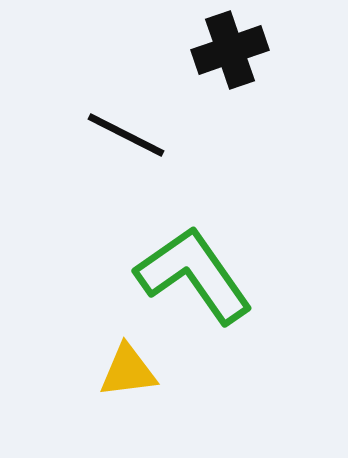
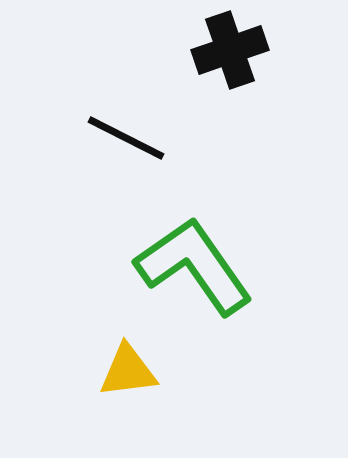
black line: moved 3 px down
green L-shape: moved 9 px up
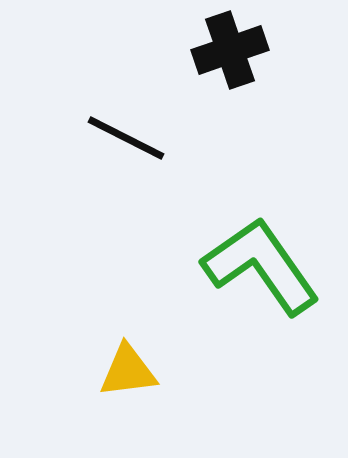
green L-shape: moved 67 px right
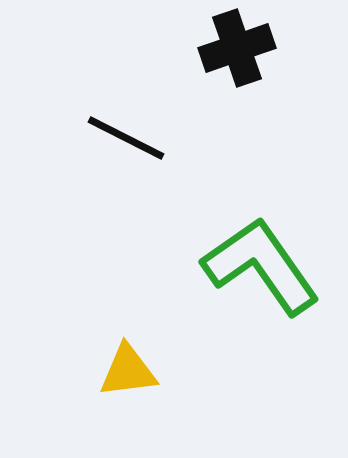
black cross: moved 7 px right, 2 px up
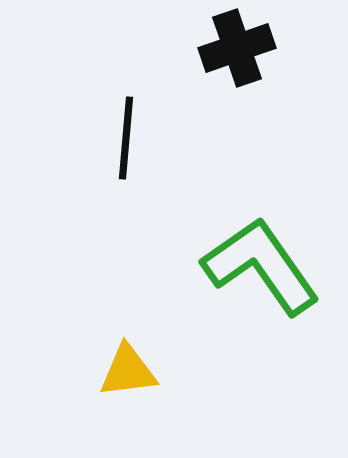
black line: rotated 68 degrees clockwise
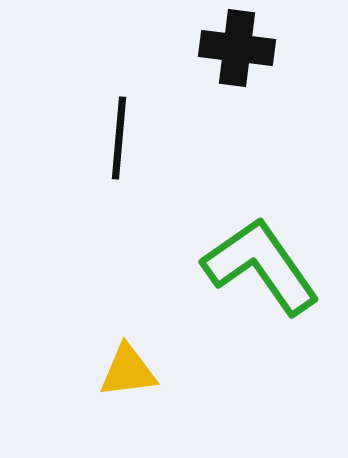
black cross: rotated 26 degrees clockwise
black line: moved 7 px left
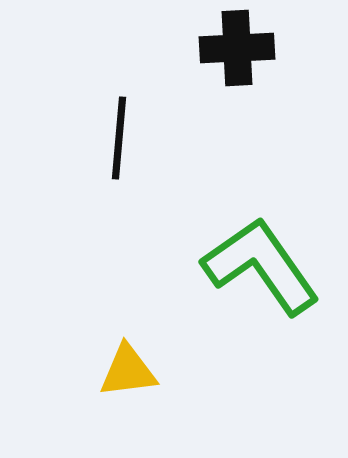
black cross: rotated 10 degrees counterclockwise
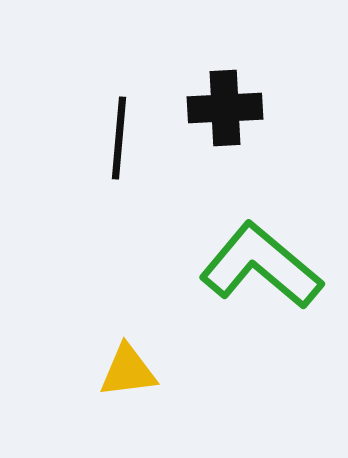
black cross: moved 12 px left, 60 px down
green L-shape: rotated 15 degrees counterclockwise
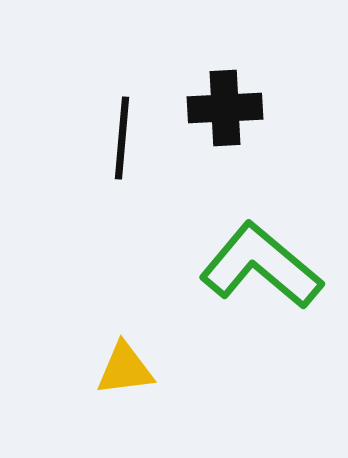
black line: moved 3 px right
yellow triangle: moved 3 px left, 2 px up
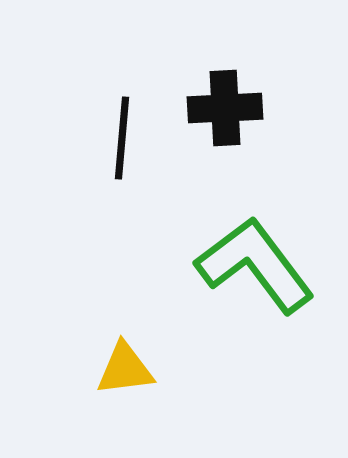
green L-shape: moved 6 px left, 1 px up; rotated 13 degrees clockwise
